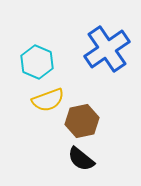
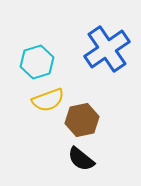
cyan hexagon: rotated 20 degrees clockwise
brown hexagon: moved 1 px up
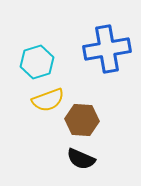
blue cross: rotated 24 degrees clockwise
brown hexagon: rotated 16 degrees clockwise
black semicircle: rotated 16 degrees counterclockwise
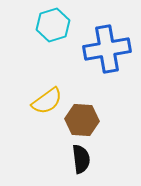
cyan hexagon: moved 16 px right, 37 px up
yellow semicircle: moved 1 px left, 1 px down; rotated 16 degrees counterclockwise
black semicircle: rotated 120 degrees counterclockwise
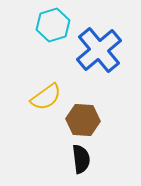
blue cross: moved 8 px left, 1 px down; rotated 30 degrees counterclockwise
yellow semicircle: moved 1 px left, 4 px up
brown hexagon: moved 1 px right
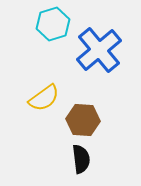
cyan hexagon: moved 1 px up
yellow semicircle: moved 2 px left, 1 px down
